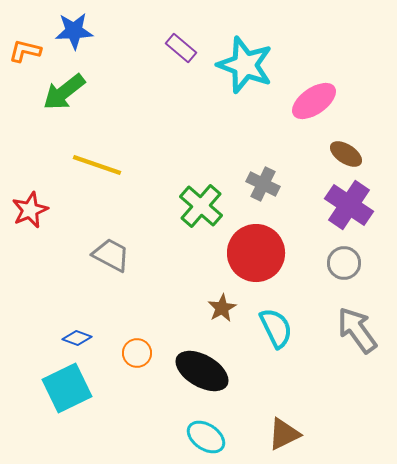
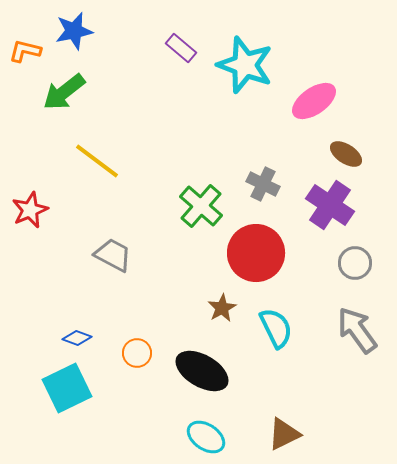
blue star: rotated 9 degrees counterclockwise
yellow line: moved 4 px up; rotated 18 degrees clockwise
purple cross: moved 19 px left
gray trapezoid: moved 2 px right
gray circle: moved 11 px right
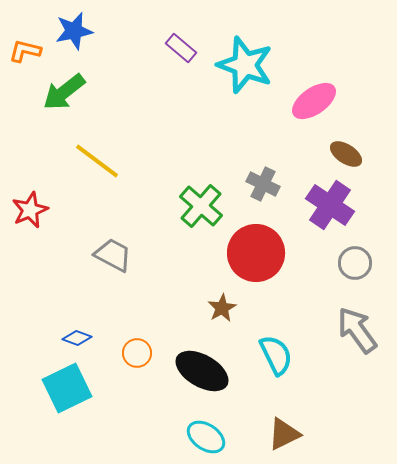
cyan semicircle: moved 27 px down
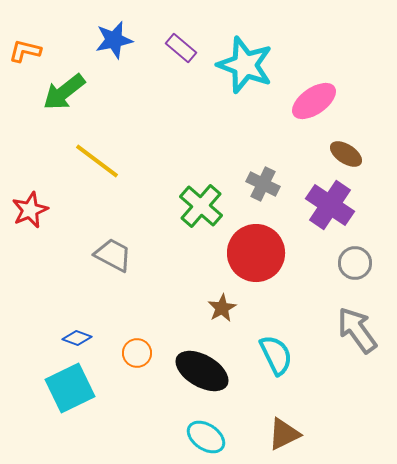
blue star: moved 40 px right, 9 px down
cyan square: moved 3 px right
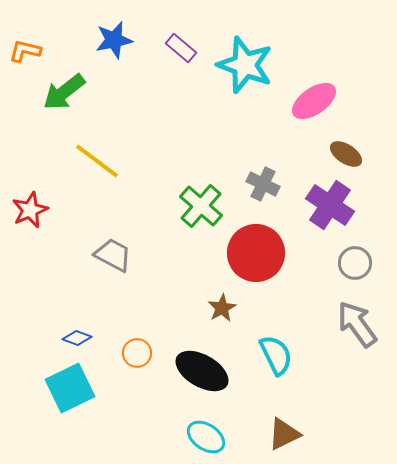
gray arrow: moved 6 px up
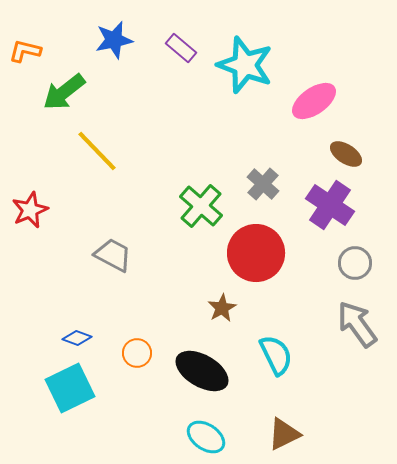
yellow line: moved 10 px up; rotated 9 degrees clockwise
gray cross: rotated 16 degrees clockwise
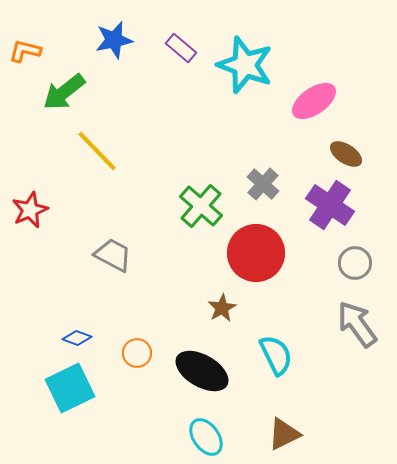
cyan ellipse: rotated 21 degrees clockwise
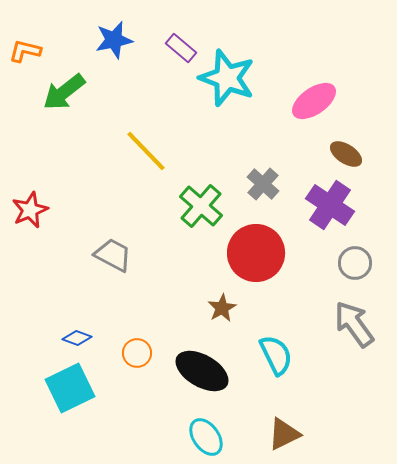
cyan star: moved 18 px left, 13 px down
yellow line: moved 49 px right
gray arrow: moved 3 px left
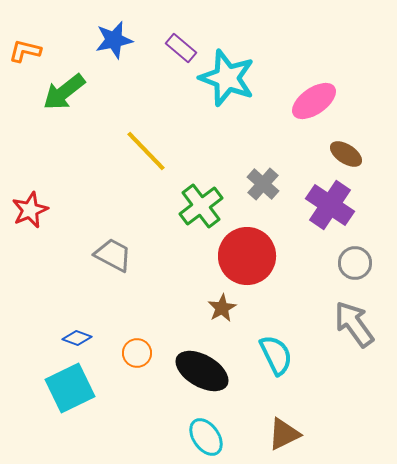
green cross: rotated 12 degrees clockwise
red circle: moved 9 px left, 3 px down
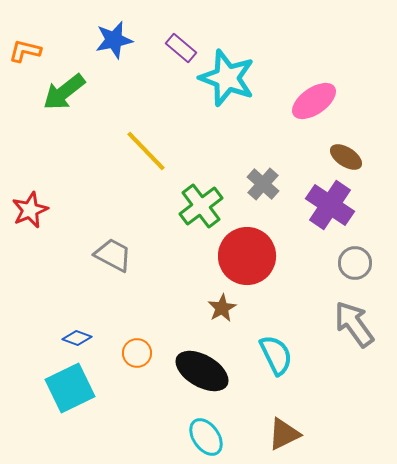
brown ellipse: moved 3 px down
